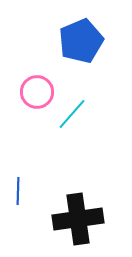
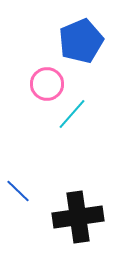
pink circle: moved 10 px right, 8 px up
blue line: rotated 48 degrees counterclockwise
black cross: moved 2 px up
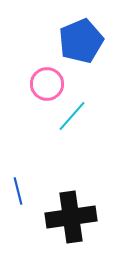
cyan line: moved 2 px down
blue line: rotated 32 degrees clockwise
black cross: moved 7 px left
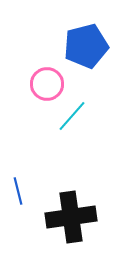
blue pentagon: moved 5 px right, 5 px down; rotated 9 degrees clockwise
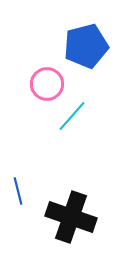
black cross: rotated 27 degrees clockwise
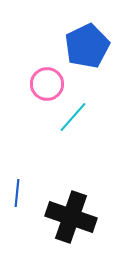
blue pentagon: moved 1 px right; rotated 12 degrees counterclockwise
cyan line: moved 1 px right, 1 px down
blue line: moved 1 px left, 2 px down; rotated 20 degrees clockwise
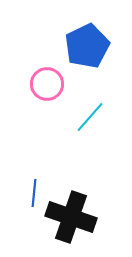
cyan line: moved 17 px right
blue line: moved 17 px right
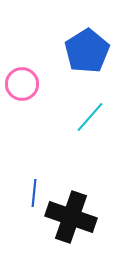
blue pentagon: moved 5 px down; rotated 6 degrees counterclockwise
pink circle: moved 25 px left
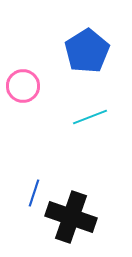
pink circle: moved 1 px right, 2 px down
cyan line: rotated 28 degrees clockwise
blue line: rotated 12 degrees clockwise
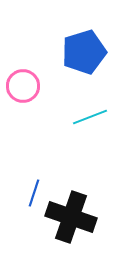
blue pentagon: moved 3 px left, 1 px down; rotated 15 degrees clockwise
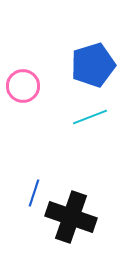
blue pentagon: moved 9 px right, 13 px down
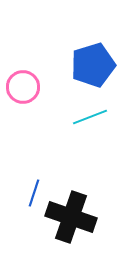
pink circle: moved 1 px down
